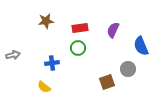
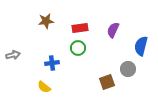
blue semicircle: rotated 36 degrees clockwise
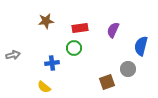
green circle: moved 4 px left
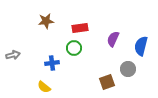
purple semicircle: moved 9 px down
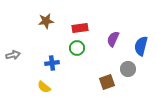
green circle: moved 3 px right
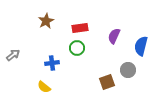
brown star: rotated 21 degrees counterclockwise
purple semicircle: moved 1 px right, 3 px up
gray arrow: rotated 24 degrees counterclockwise
gray circle: moved 1 px down
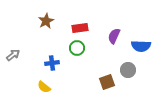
blue semicircle: rotated 102 degrees counterclockwise
